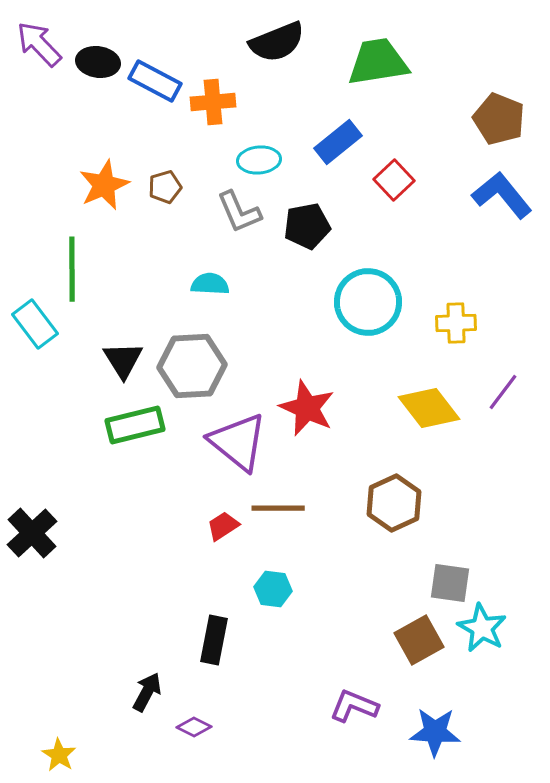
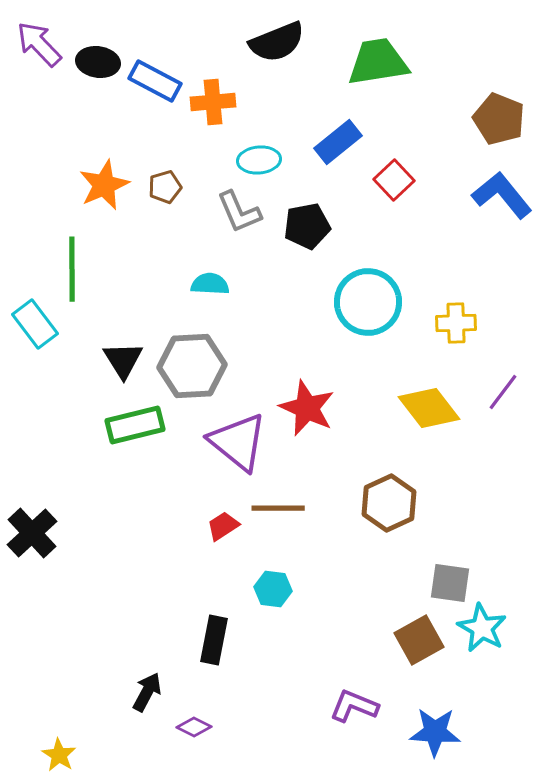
brown hexagon at (394, 503): moved 5 px left
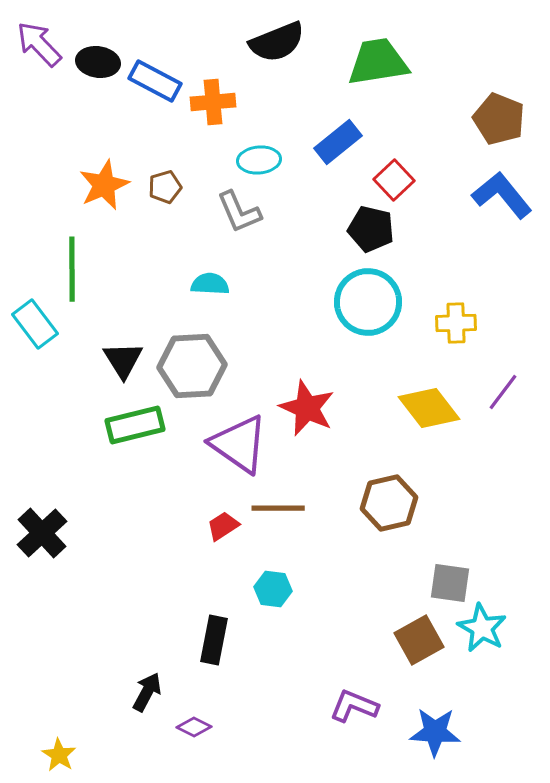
black pentagon at (307, 226): moved 64 px right, 3 px down; rotated 24 degrees clockwise
purple triangle at (238, 442): moved 1 px right, 2 px down; rotated 4 degrees counterclockwise
brown hexagon at (389, 503): rotated 12 degrees clockwise
black cross at (32, 533): moved 10 px right
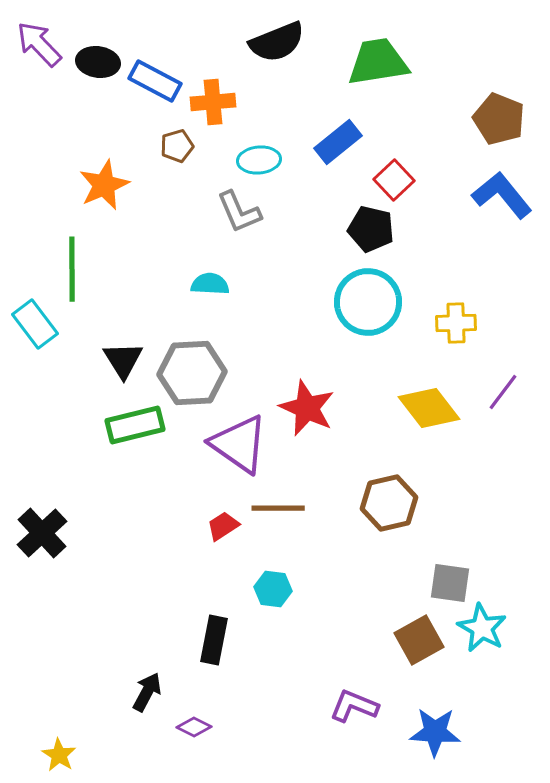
brown pentagon at (165, 187): moved 12 px right, 41 px up
gray hexagon at (192, 366): moved 7 px down
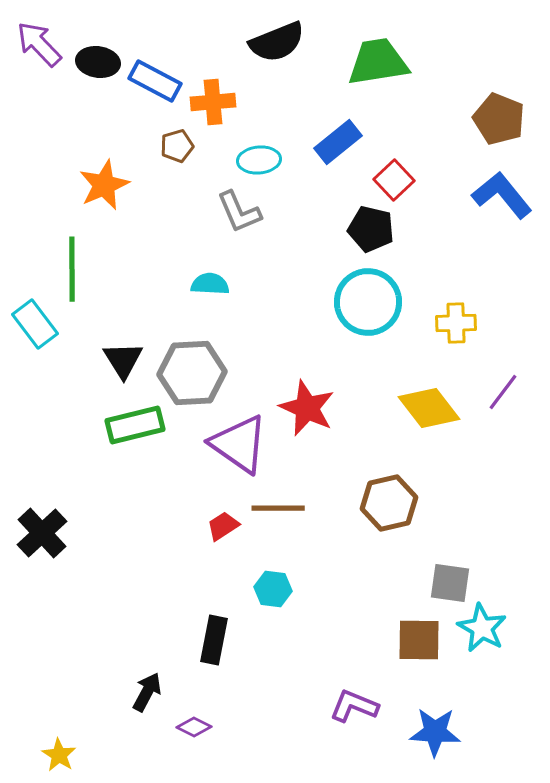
brown square at (419, 640): rotated 30 degrees clockwise
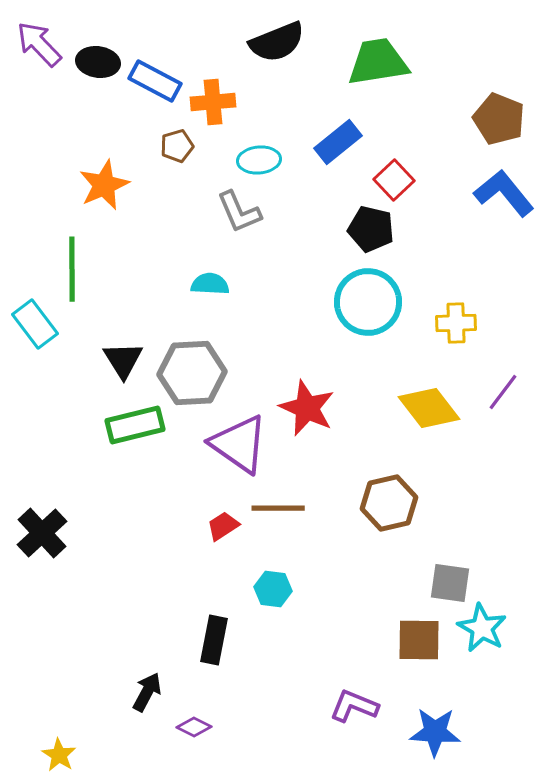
blue L-shape at (502, 195): moved 2 px right, 2 px up
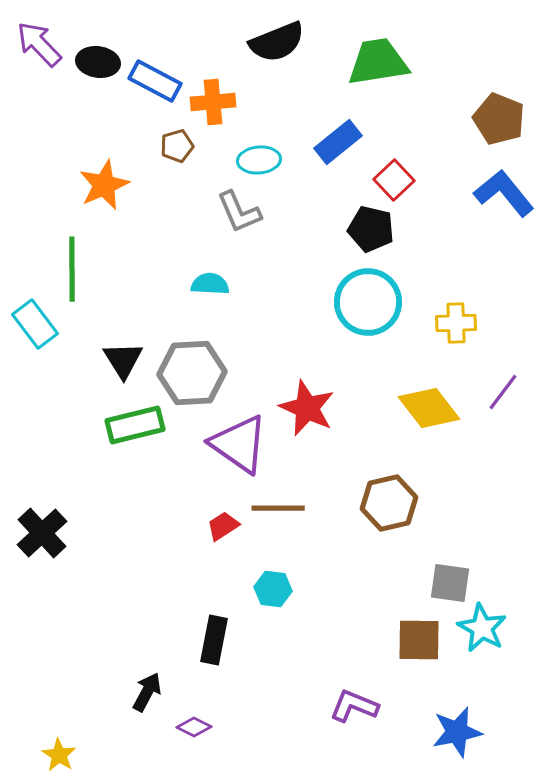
blue star at (435, 732): moved 22 px right; rotated 15 degrees counterclockwise
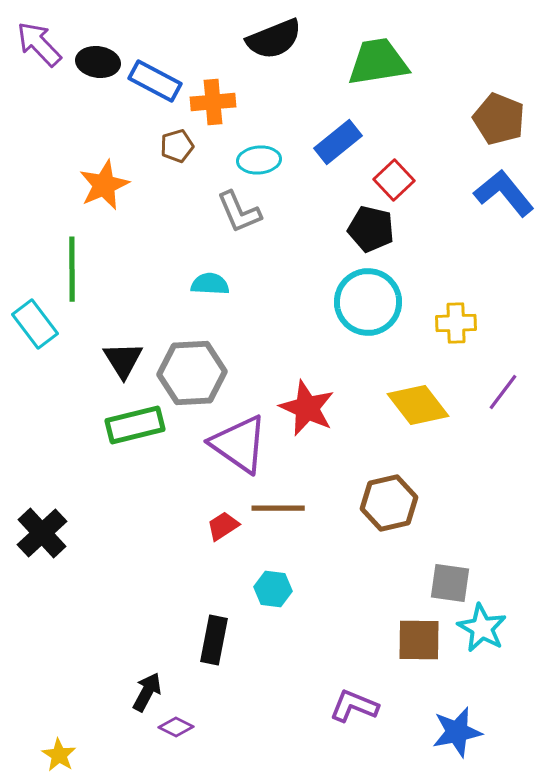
black semicircle at (277, 42): moved 3 px left, 3 px up
yellow diamond at (429, 408): moved 11 px left, 3 px up
purple diamond at (194, 727): moved 18 px left
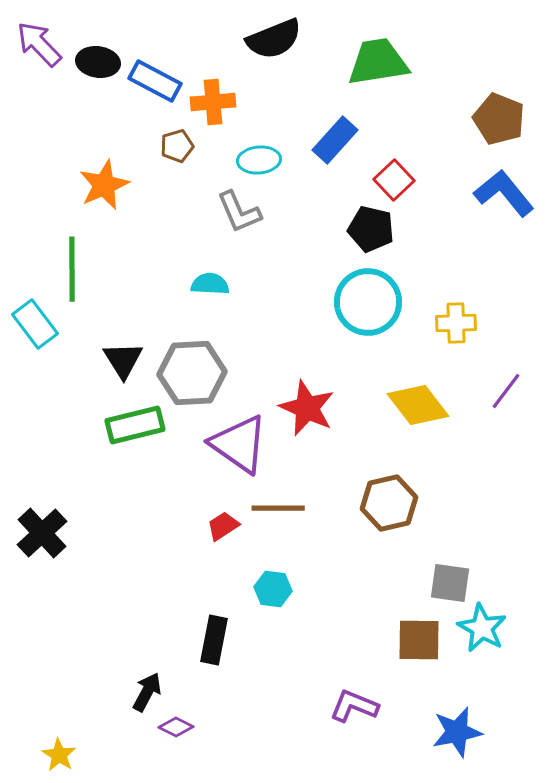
blue rectangle at (338, 142): moved 3 px left, 2 px up; rotated 9 degrees counterclockwise
purple line at (503, 392): moved 3 px right, 1 px up
